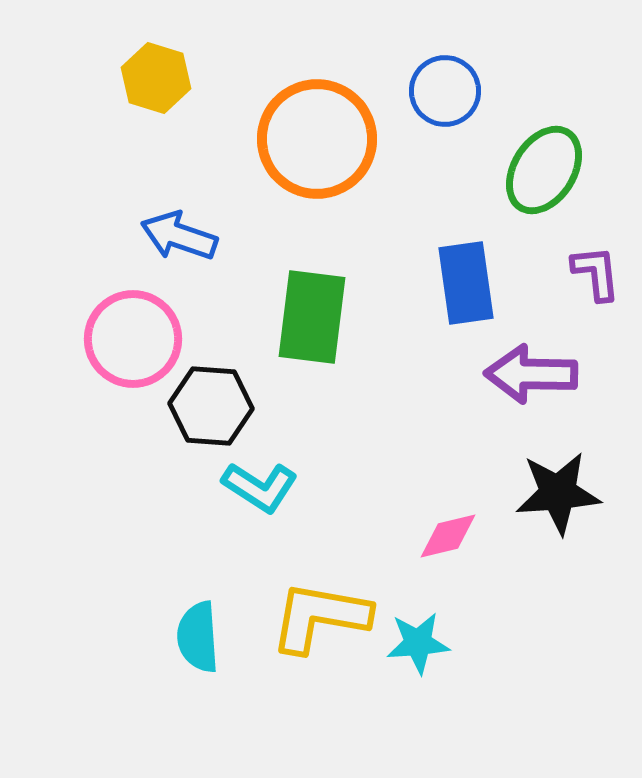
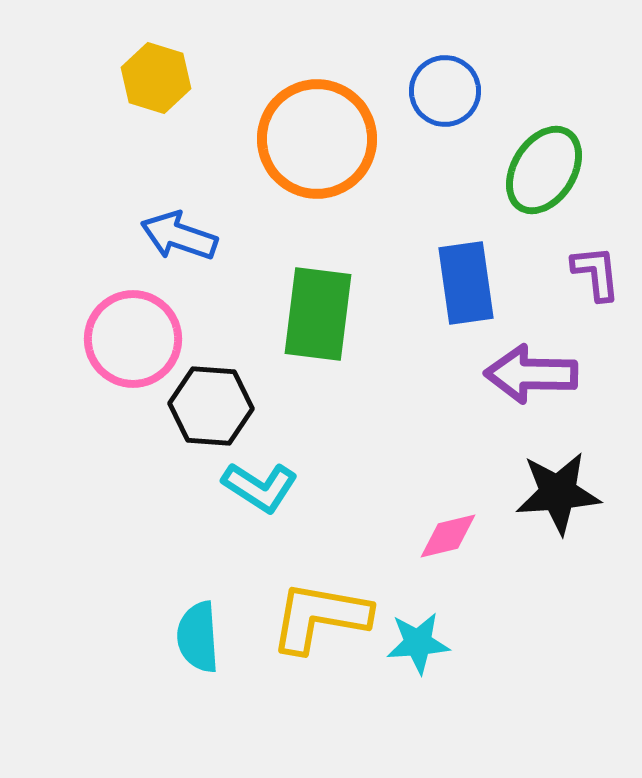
green rectangle: moved 6 px right, 3 px up
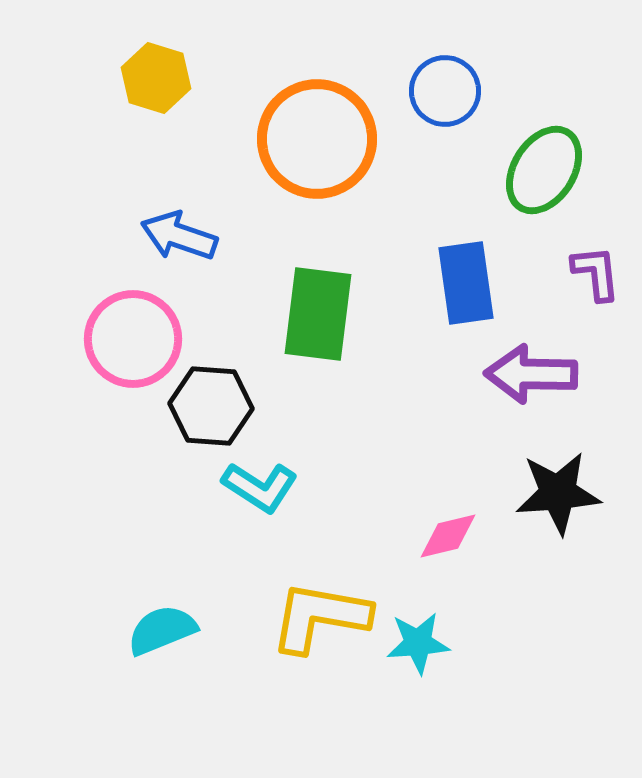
cyan semicircle: moved 36 px left, 7 px up; rotated 72 degrees clockwise
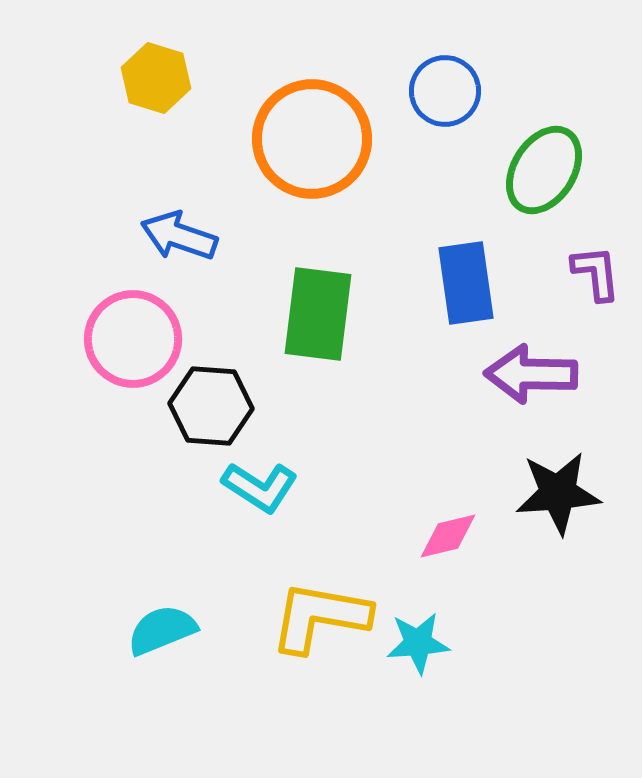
orange circle: moved 5 px left
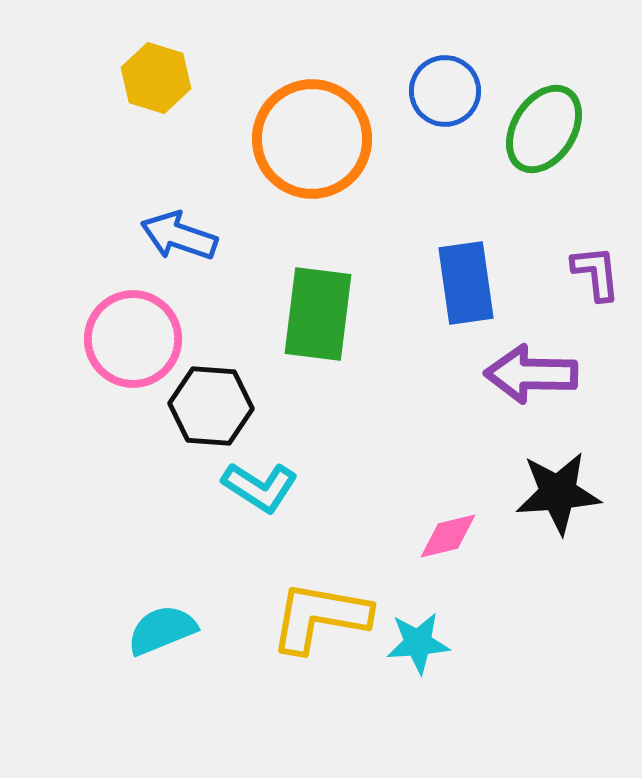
green ellipse: moved 41 px up
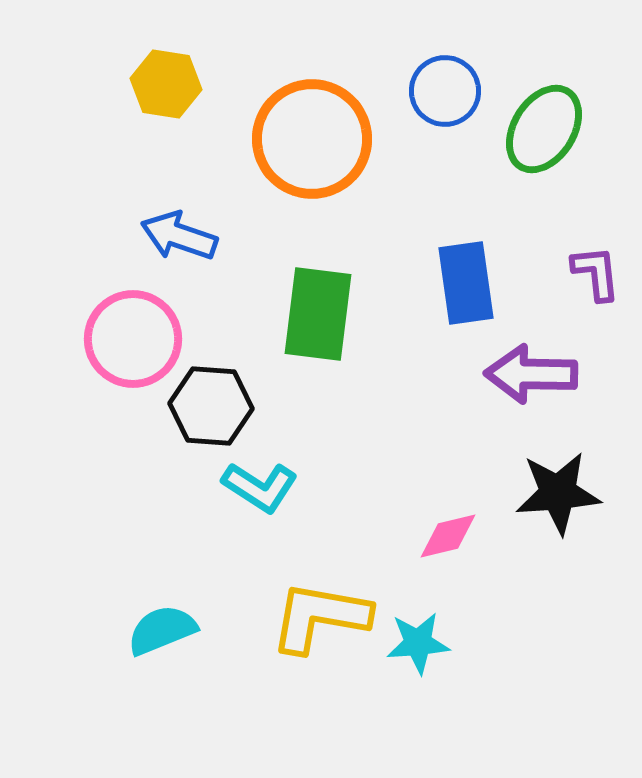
yellow hexagon: moved 10 px right, 6 px down; rotated 8 degrees counterclockwise
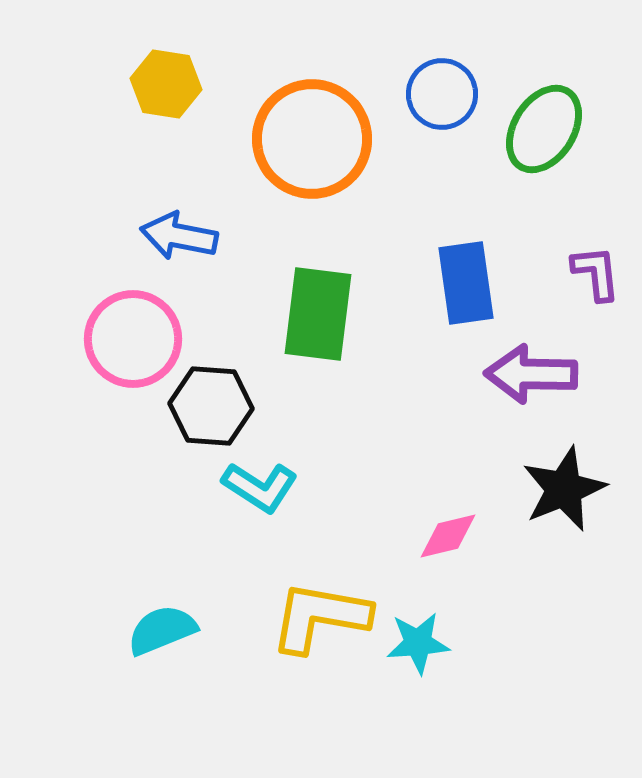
blue circle: moved 3 px left, 3 px down
blue arrow: rotated 8 degrees counterclockwise
black star: moved 6 px right, 4 px up; rotated 18 degrees counterclockwise
